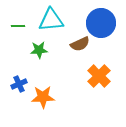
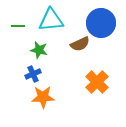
green star: rotated 18 degrees clockwise
orange cross: moved 2 px left, 6 px down
blue cross: moved 14 px right, 10 px up
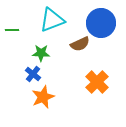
cyan triangle: moved 1 px right; rotated 16 degrees counterclockwise
green line: moved 6 px left, 4 px down
green star: moved 2 px right, 3 px down; rotated 12 degrees counterclockwise
blue cross: rotated 28 degrees counterclockwise
orange star: rotated 20 degrees counterclockwise
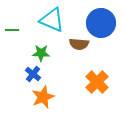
cyan triangle: rotated 44 degrees clockwise
brown semicircle: moved 1 px left; rotated 30 degrees clockwise
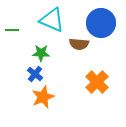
blue cross: moved 2 px right
